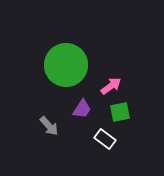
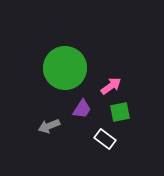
green circle: moved 1 px left, 3 px down
gray arrow: rotated 110 degrees clockwise
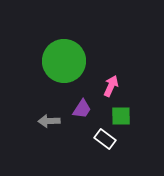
green circle: moved 1 px left, 7 px up
pink arrow: rotated 30 degrees counterclockwise
green square: moved 1 px right, 4 px down; rotated 10 degrees clockwise
gray arrow: moved 5 px up; rotated 20 degrees clockwise
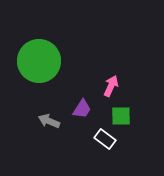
green circle: moved 25 px left
gray arrow: rotated 25 degrees clockwise
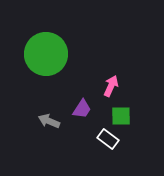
green circle: moved 7 px right, 7 px up
white rectangle: moved 3 px right
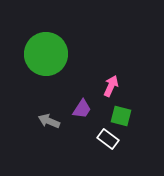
green square: rotated 15 degrees clockwise
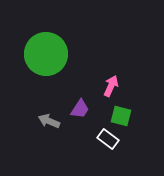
purple trapezoid: moved 2 px left
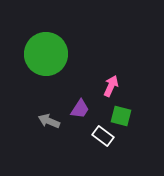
white rectangle: moved 5 px left, 3 px up
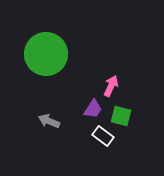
purple trapezoid: moved 13 px right
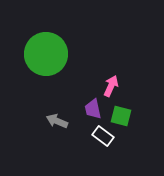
purple trapezoid: rotated 135 degrees clockwise
gray arrow: moved 8 px right
